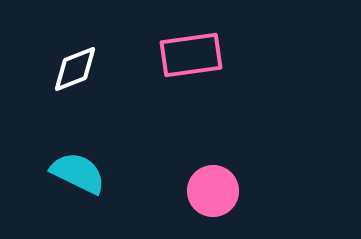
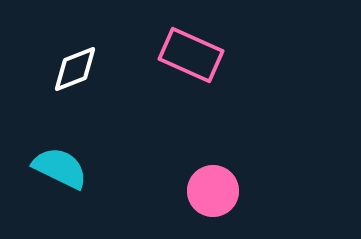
pink rectangle: rotated 32 degrees clockwise
cyan semicircle: moved 18 px left, 5 px up
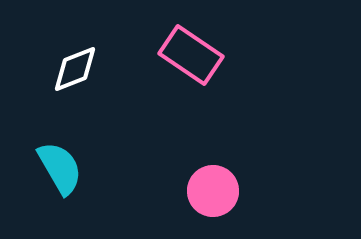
pink rectangle: rotated 10 degrees clockwise
cyan semicircle: rotated 34 degrees clockwise
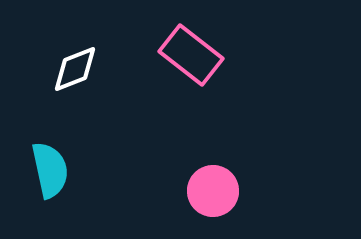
pink rectangle: rotated 4 degrees clockwise
cyan semicircle: moved 10 px left, 2 px down; rotated 18 degrees clockwise
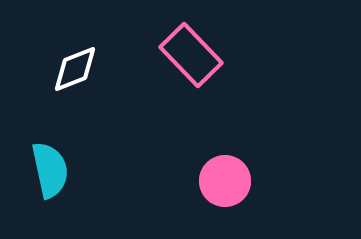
pink rectangle: rotated 8 degrees clockwise
pink circle: moved 12 px right, 10 px up
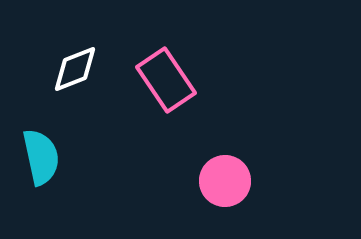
pink rectangle: moved 25 px left, 25 px down; rotated 10 degrees clockwise
cyan semicircle: moved 9 px left, 13 px up
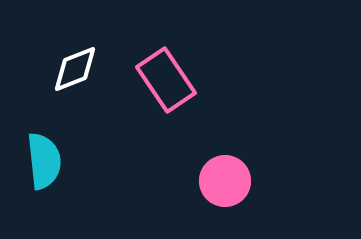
cyan semicircle: moved 3 px right, 4 px down; rotated 6 degrees clockwise
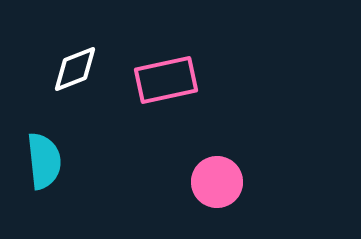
pink rectangle: rotated 68 degrees counterclockwise
pink circle: moved 8 px left, 1 px down
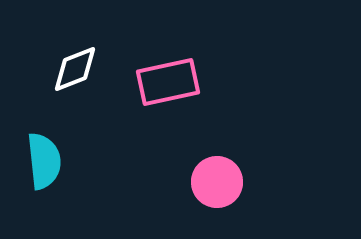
pink rectangle: moved 2 px right, 2 px down
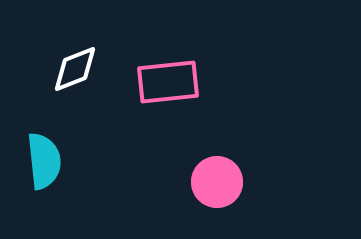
pink rectangle: rotated 6 degrees clockwise
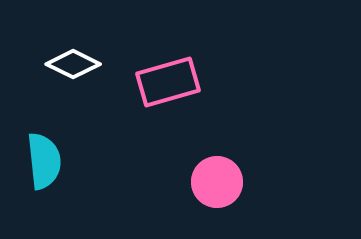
white diamond: moved 2 px left, 5 px up; rotated 48 degrees clockwise
pink rectangle: rotated 10 degrees counterclockwise
